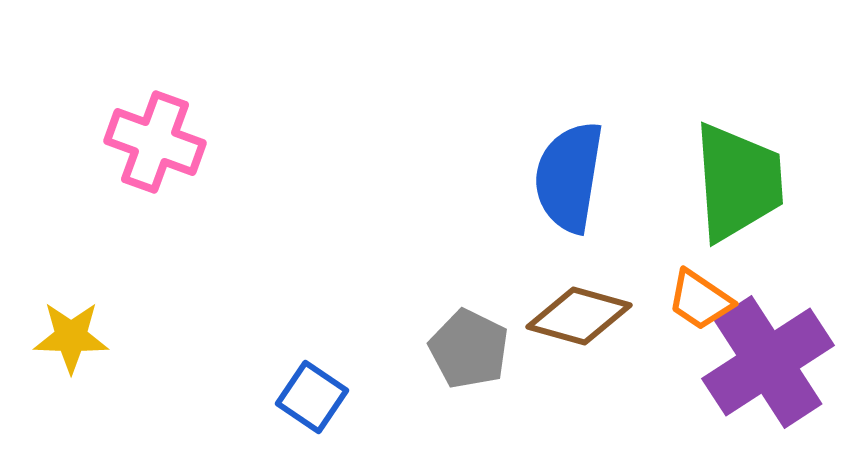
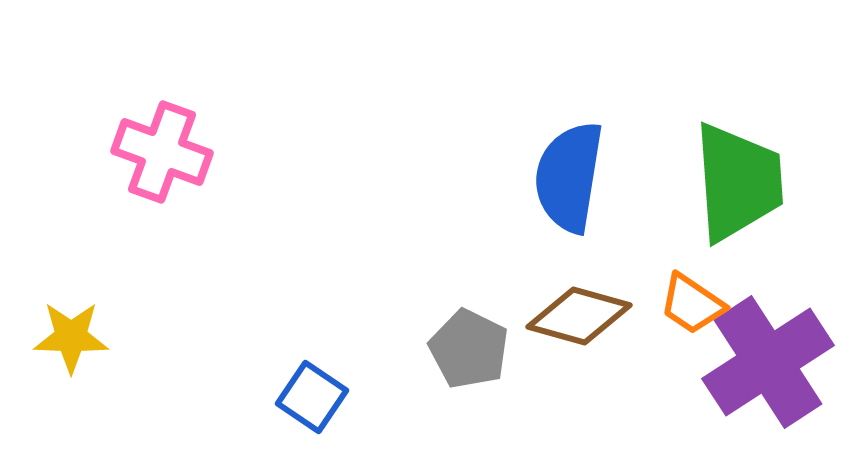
pink cross: moved 7 px right, 10 px down
orange trapezoid: moved 8 px left, 4 px down
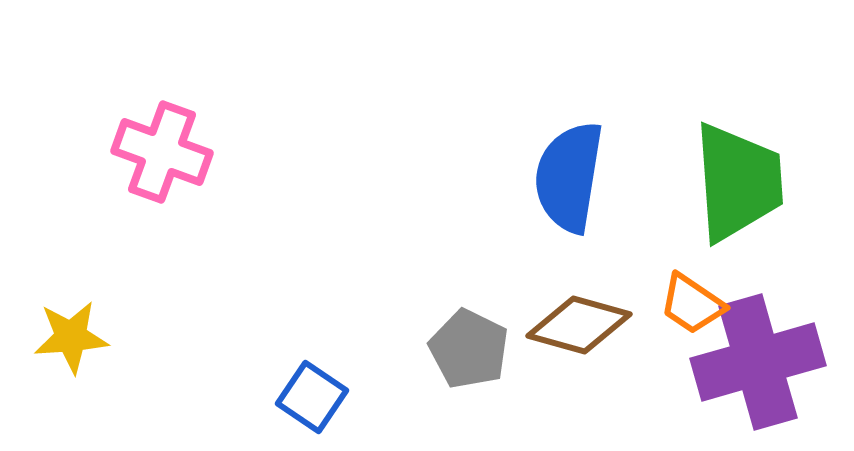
brown diamond: moved 9 px down
yellow star: rotated 6 degrees counterclockwise
purple cross: moved 10 px left; rotated 17 degrees clockwise
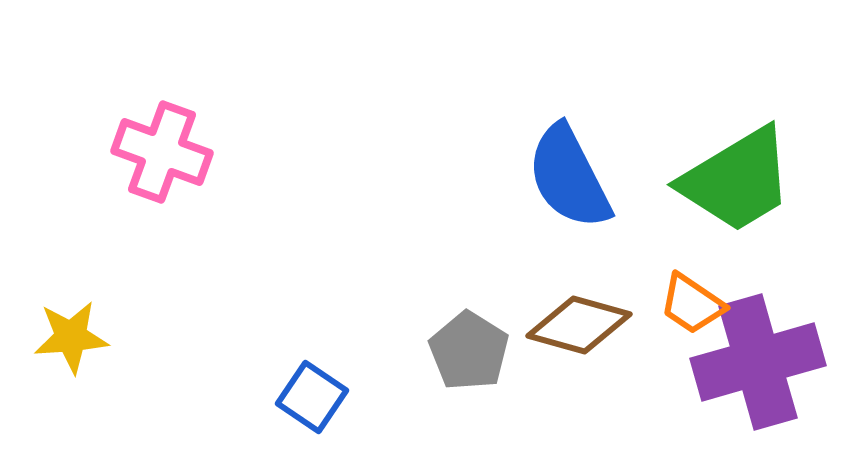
blue semicircle: rotated 36 degrees counterclockwise
green trapezoid: moved 1 px left, 2 px up; rotated 63 degrees clockwise
gray pentagon: moved 2 px down; rotated 6 degrees clockwise
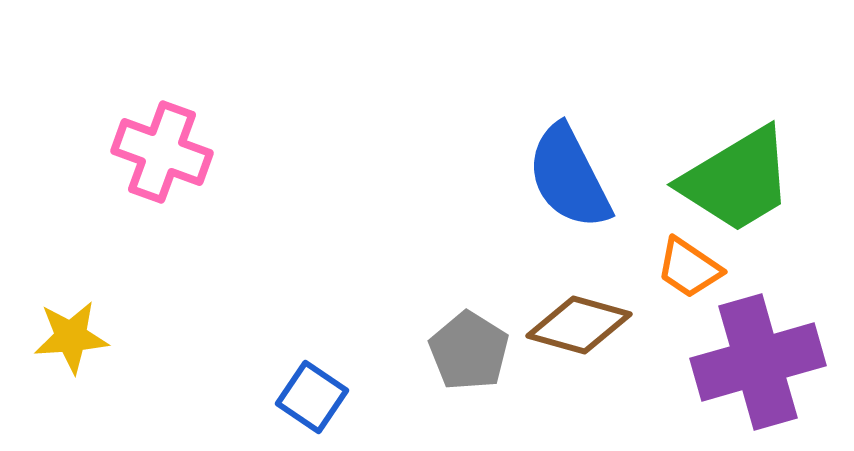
orange trapezoid: moved 3 px left, 36 px up
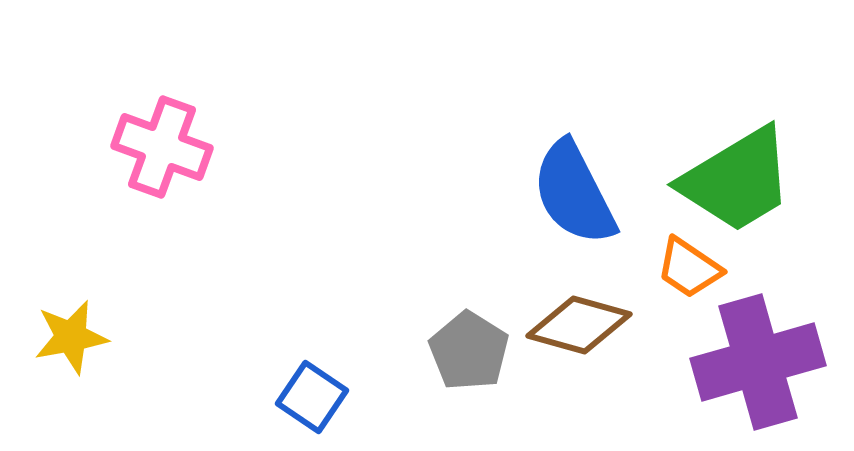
pink cross: moved 5 px up
blue semicircle: moved 5 px right, 16 px down
yellow star: rotated 6 degrees counterclockwise
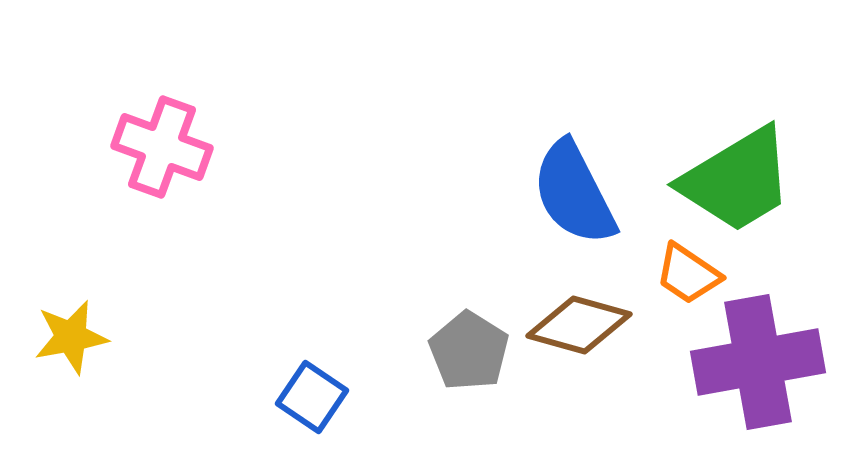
orange trapezoid: moved 1 px left, 6 px down
purple cross: rotated 6 degrees clockwise
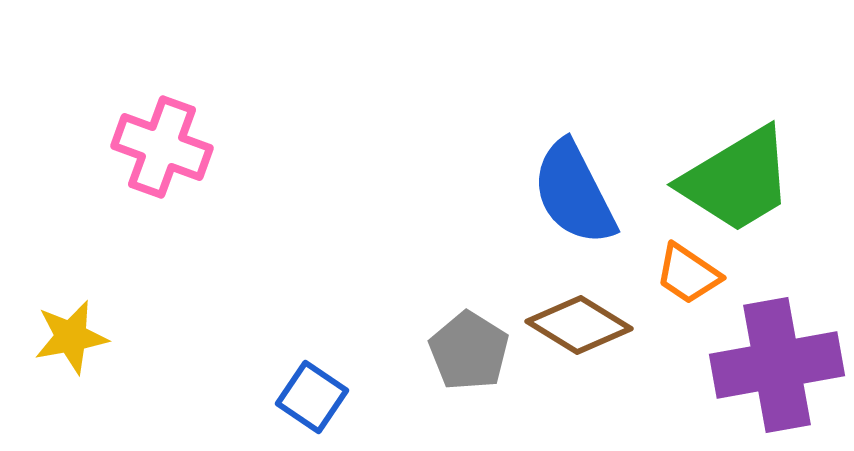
brown diamond: rotated 16 degrees clockwise
purple cross: moved 19 px right, 3 px down
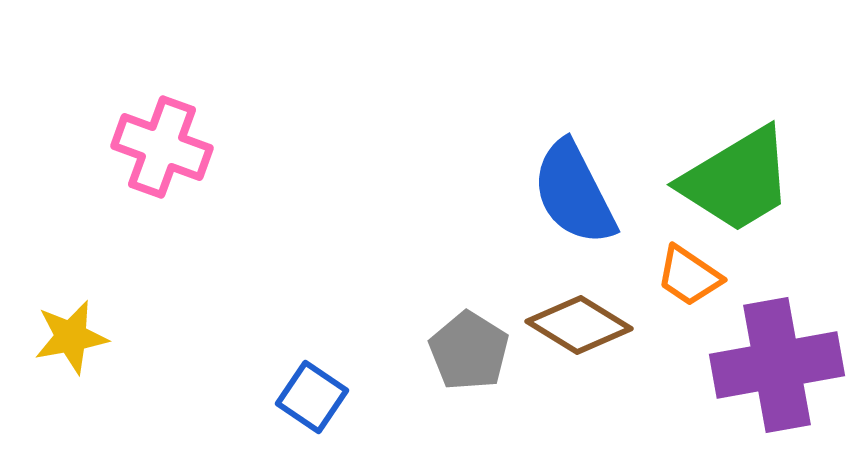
orange trapezoid: moved 1 px right, 2 px down
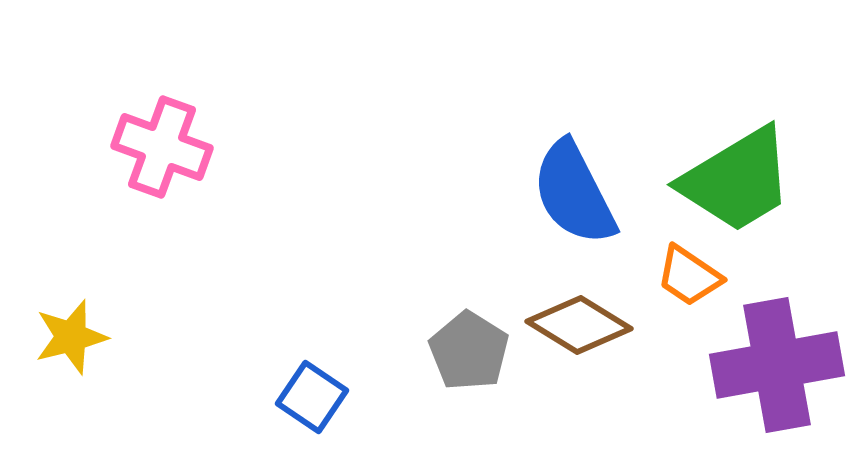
yellow star: rotated 4 degrees counterclockwise
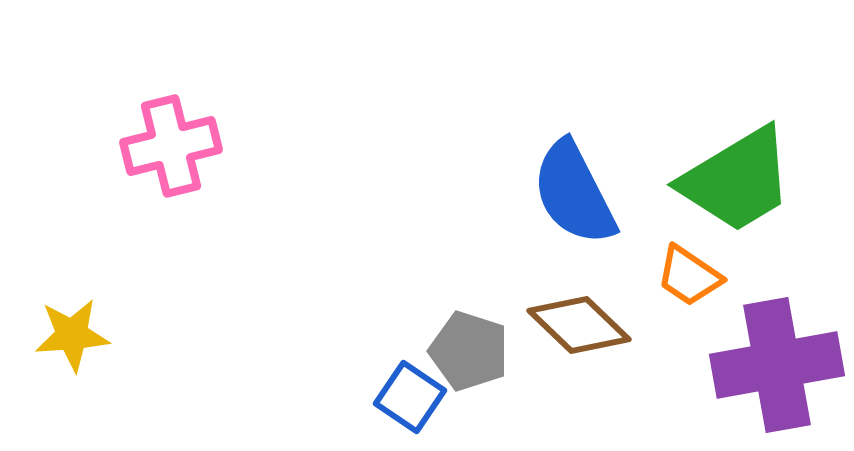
pink cross: moved 9 px right, 1 px up; rotated 34 degrees counterclockwise
brown diamond: rotated 12 degrees clockwise
yellow star: moved 1 px right, 2 px up; rotated 10 degrees clockwise
gray pentagon: rotated 14 degrees counterclockwise
blue square: moved 98 px right
